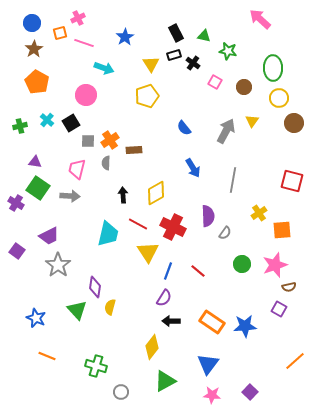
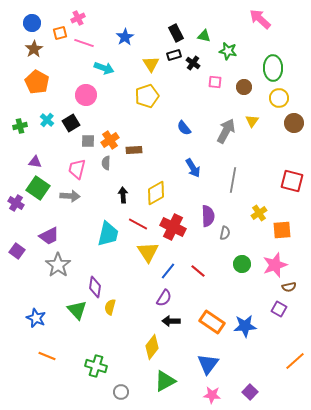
pink square at (215, 82): rotated 24 degrees counterclockwise
gray semicircle at (225, 233): rotated 24 degrees counterclockwise
blue line at (168, 271): rotated 18 degrees clockwise
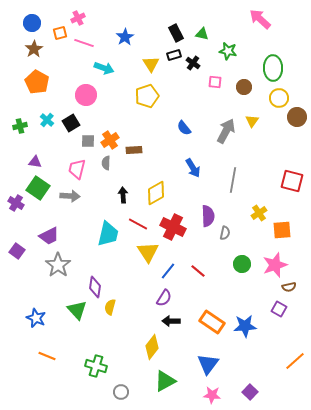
green triangle at (204, 36): moved 2 px left, 2 px up
brown circle at (294, 123): moved 3 px right, 6 px up
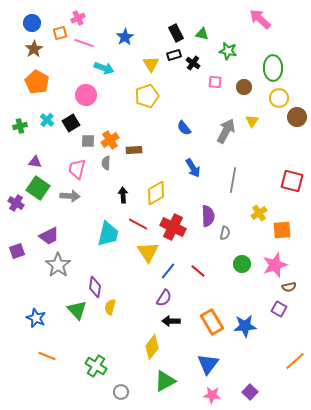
purple square at (17, 251): rotated 35 degrees clockwise
orange rectangle at (212, 322): rotated 25 degrees clockwise
green cross at (96, 366): rotated 15 degrees clockwise
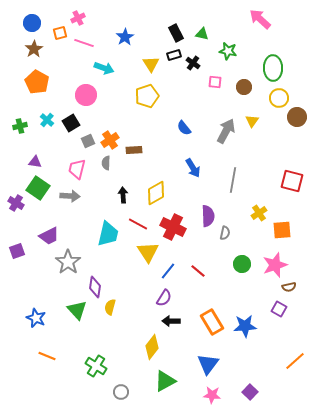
gray square at (88, 141): rotated 24 degrees counterclockwise
gray star at (58, 265): moved 10 px right, 3 px up
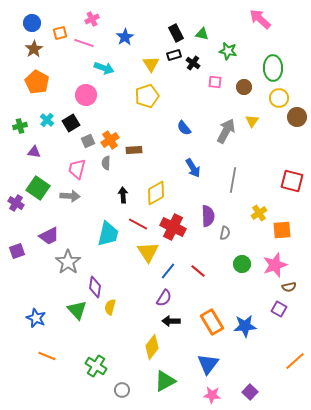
pink cross at (78, 18): moved 14 px right, 1 px down
purple triangle at (35, 162): moved 1 px left, 10 px up
gray circle at (121, 392): moved 1 px right, 2 px up
